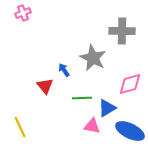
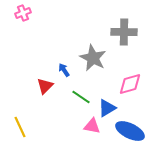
gray cross: moved 2 px right, 1 px down
red triangle: rotated 24 degrees clockwise
green line: moved 1 px left, 1 px up; rotated 36 degrees clockwise
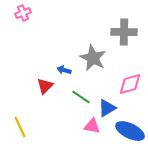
blue arrow: rotated 40 degrees counterclockwise
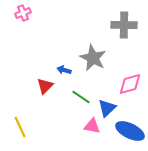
gray cross: moved 7 px up
blue triangle: rotated 12 degrees counterclockwise
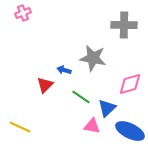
gray star: rotated 16 degrees counterclockwise
red triangle: moved 1 px up
yellow line: rotated 40 degrees counterclockwise
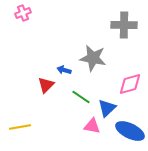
red triangle: moved 1 px right
yellow line: rotated 35 degrees counterclockwise
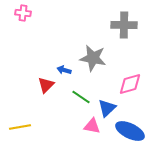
pink cross: rotated 28 degrees clockwise
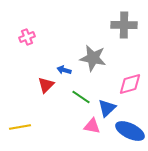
pink cross: moved 4 px right, 24 px down; rotated 28 degrees counterclockwise
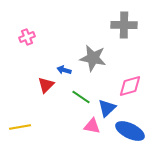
pink diamond: moved 2 px down
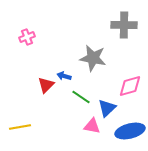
blue arrow: moved 6 px down
blue ellipse: rotated 40 degrees counterclockwise
